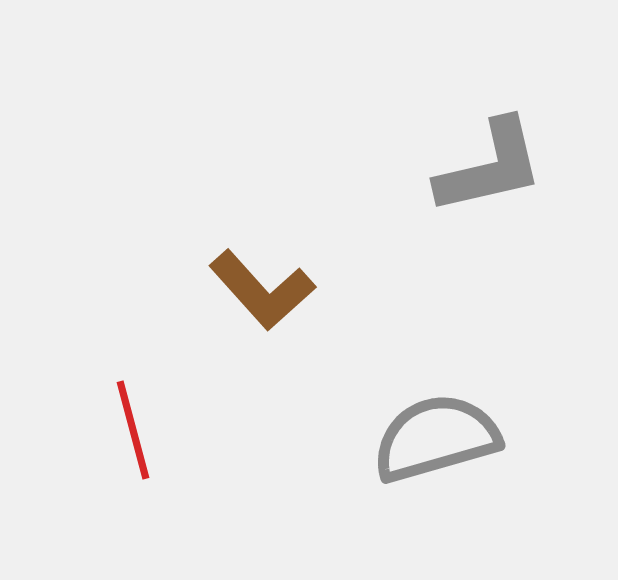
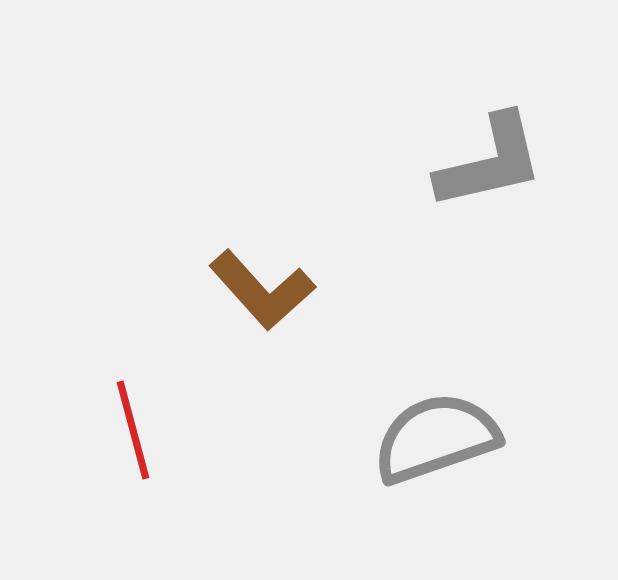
gray L-shape: moved 5 px up
gray semicircle: rotated 3 degrees counterclockwise
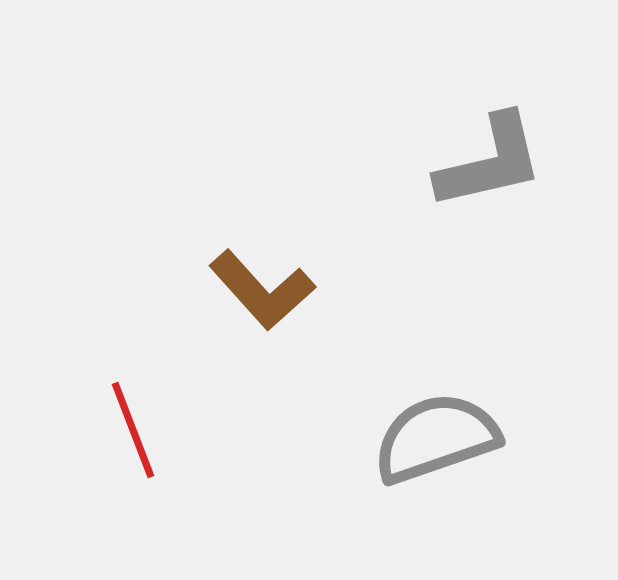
red line: rotated 6 degrees counterclockwise
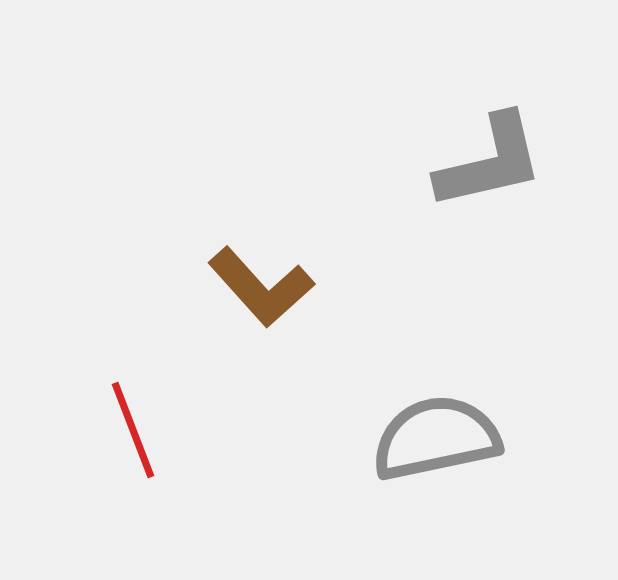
brown L-shape: moved 1 px left, 3 px up
gray semicircle: rotated 7 degrees clockwise
